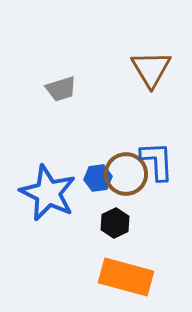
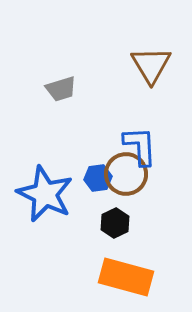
brown triangle: moved 4 px up
blue L-shape: moved 17 px left, 15 px up
blue star: moved 3 px left, 1 px down
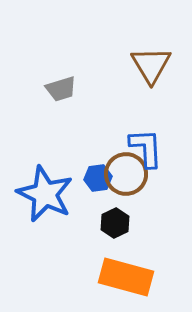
blue L-shape: moved 6 px right, 2 px down
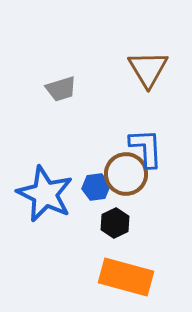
brown triangle: moved 3 px left, 4 px down
blue hexagon: moved 2 px left, 9 px down
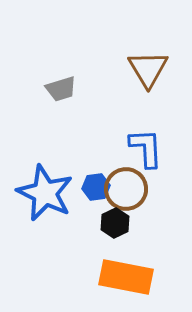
brown circle: moved 15 px down
blue star: moved 1 px up
orange rectangle: rotated 4 degrees counterclockwise
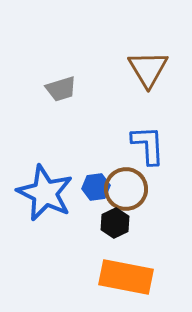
blue L-shape: moved 2 px right, 3 px up
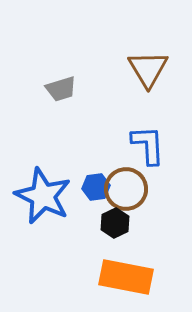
blue star: moved 2 px left, 3 px down
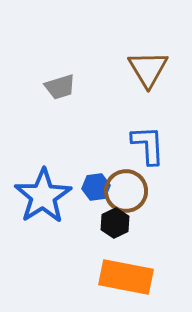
gray trapezoid: moved 1 px left, 2 px up
brown circle: moved 2 px down
blue star: rotated 14 degrees clockwise
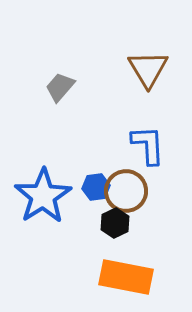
gray trapezoid: rotated 148 degrees clockwise
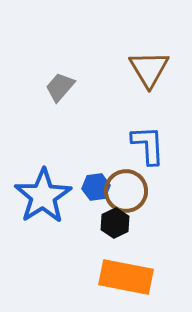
brown triangle: moved 1 px right
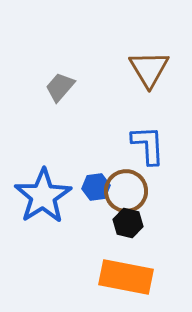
black hexagon: moved 13 px right; rotated 20 degrees counterclockwise
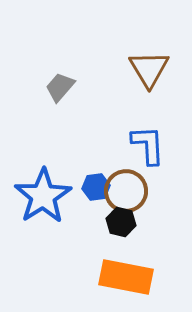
black hexagon: moved 7 px left, 1 px up
